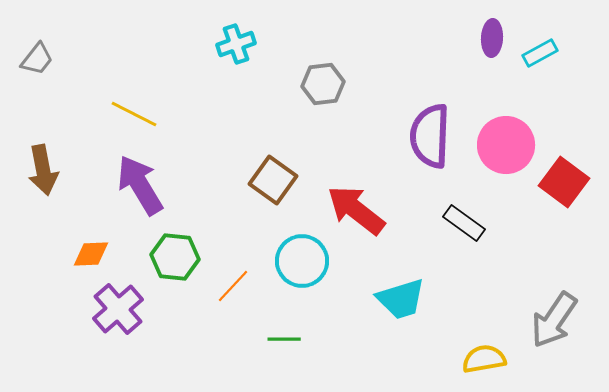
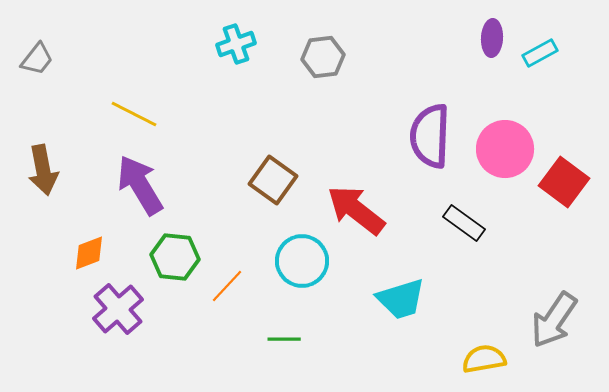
gray hexagon: moved 27 px up
pink circle: moved 1 px left, 4 px down
orange diamond: moved 2 px left, 1 px up; rotated 18 degrees counterclockwise
orange line: moved 6 px left
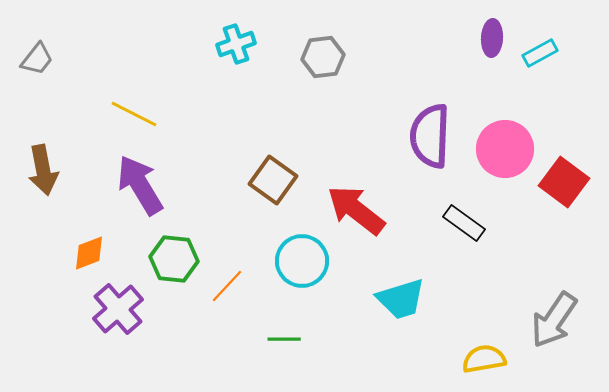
green hexagon: moved 1 px left, 2 px down
